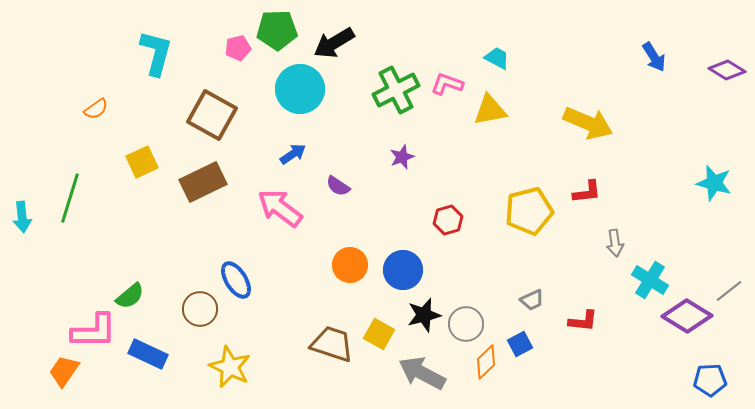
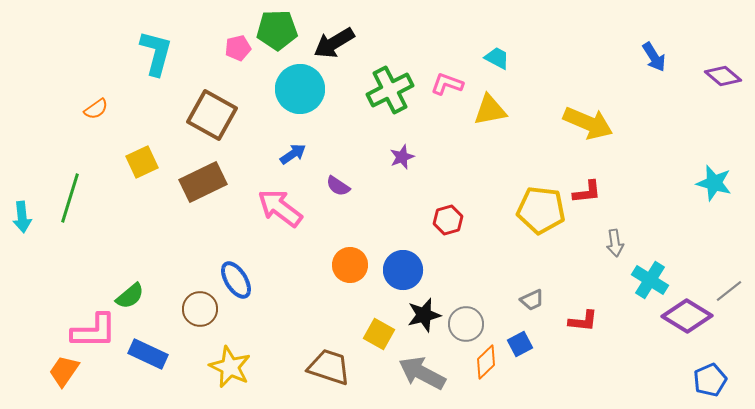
purple diamond at (727, 70): moved 4 px left, 6 px down; rotated 9 degrees clockwise
green cross at (396, 90): moved 6 px left
yellow pentagon at (529, 211): moved 12 px right, 1 px up; rotated 21 degrees clockwise
brown trapezoid at (332, 344): moved 3 px left, 23 px down
blue pentagon at (710, 380): rotated 20 degrees counterclockwise
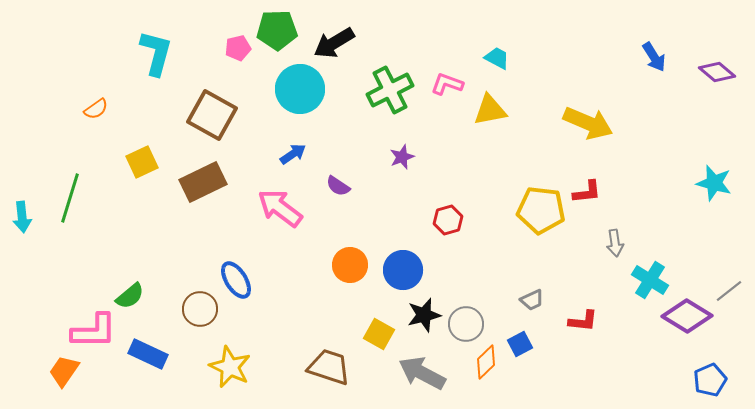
purple diamond at (723, 76): moved 6 px left, 4 px up
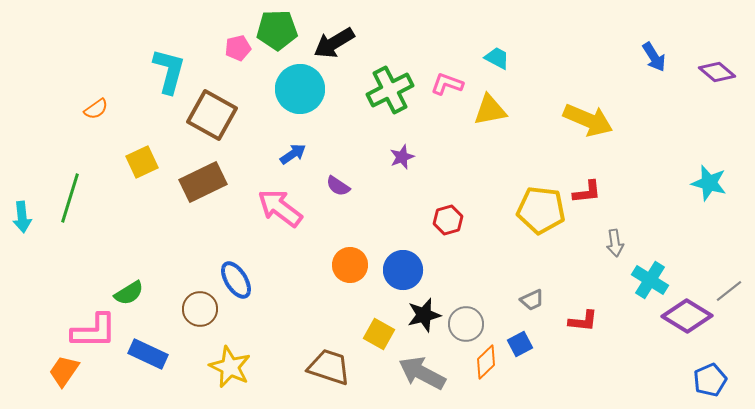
cyan L-shape at (156, 53): moved 13 px right, 18 px down
yellow arrow at (588, 123): moved 3 px up
cyan star at (714, 183): moved 5 px left
green semicircle at (130, 296): moved 1 px left, 3 px up; rotated 8 degrees clockwise
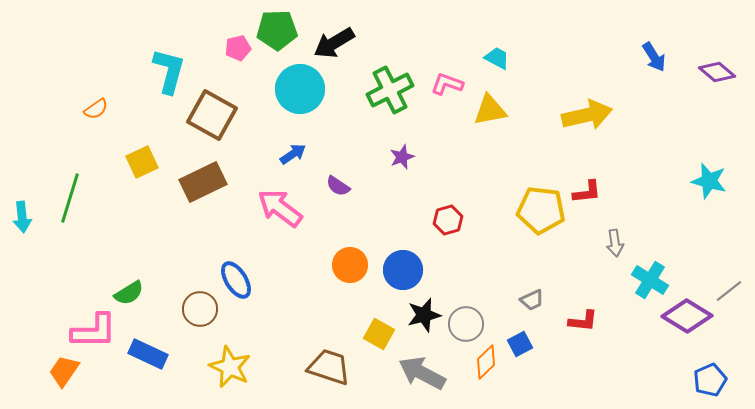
yellow arrow at (588, 120): moved 1 px left, 5 px up; rotated 36 degrees counterclockwise
cyan star at (709, 183): moved 2 px up
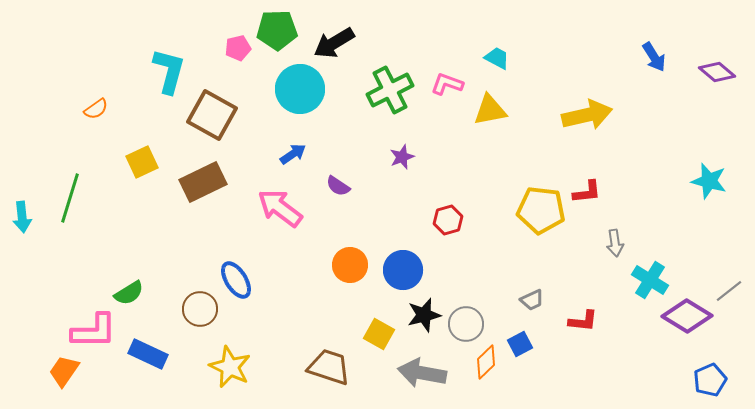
gray arrow at (422, 373): rotated 18 degrees counterclockwise
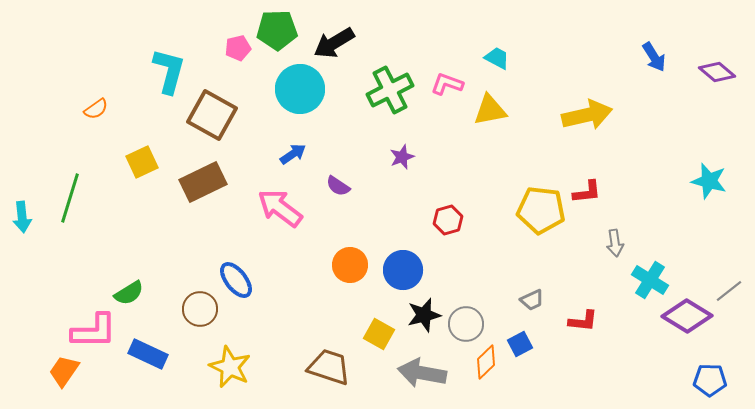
blue ellipse at (236, 280): rotated 6 degrees counterclockwise
blue pentagon at (710, 380): rotated 24 degrees clockwise
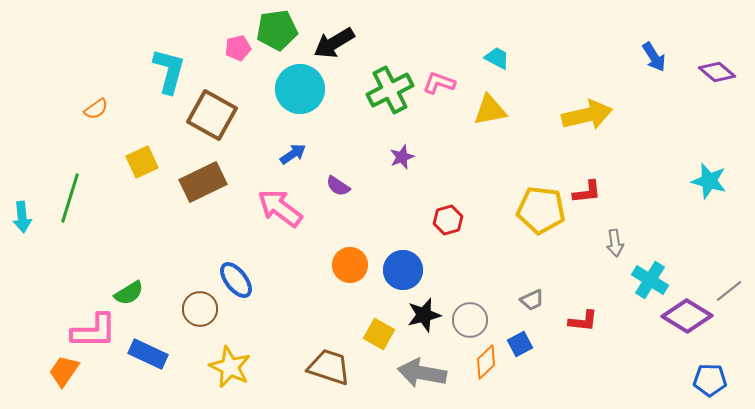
green pentagon at (277, 30): rotated 6 degrees counterclockwise
pink L-shape at (447, 84): moved 8 px left, 1 px up
gray circle at (466, 324): moved 4 px right, 4 px up
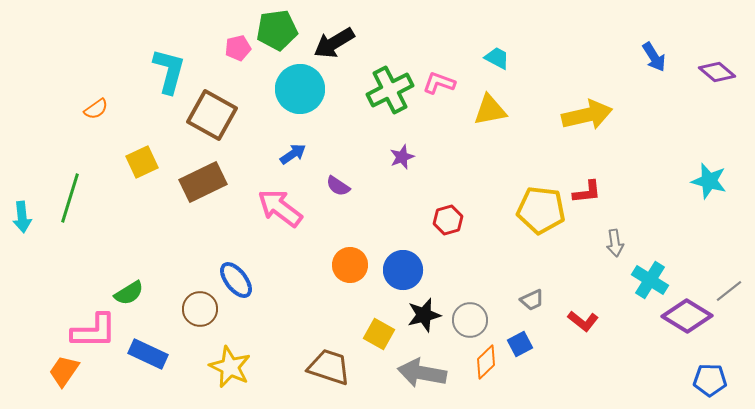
red L-shape at (583, 321): rotated 32 degrees clockwise
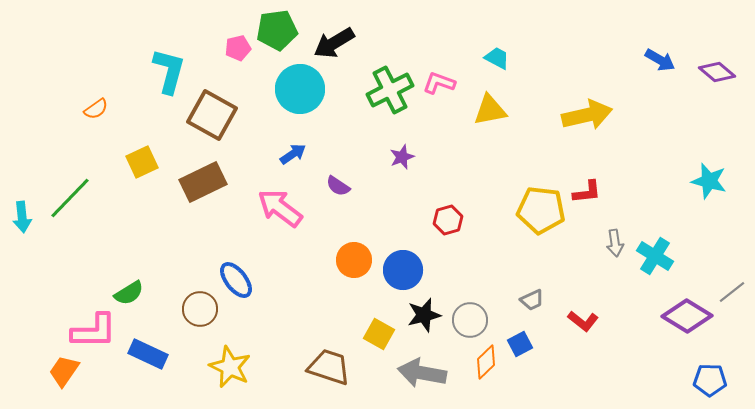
blue arrow at (654, 57): moved 6 px right, 3 px down; rotated 28 degrees counterclockwise
green line at (70, 198): rotated 27 degrees clockwise
orange circle at (350, 265): moved 4 px right, 5 px up
cyan cross at (650, 280): moved 5 px right, 24 px up
gray line at (729, 291): moved 3 px right, 1 px down
